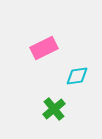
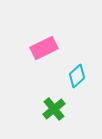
cyan diamond: rotated 35 degrees counterclockwise
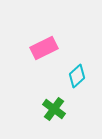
green cross: rotated 15 degrees counterclockwise
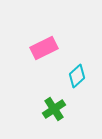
green cross: rotated 20 degrees clockwise
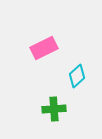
green cross: rotated 30 degrees clockwise
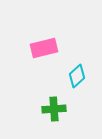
pink rectangle: rotated 12 degrees clockwise
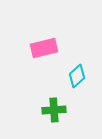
green cross: moved 1 px down
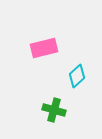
green cross: rotated 20 degrees clockwise
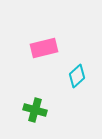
green cross: moved 19 px left
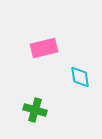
cyan diamond: moved 3 px right, 1 px down; rotated 55 degrees counterclockwise
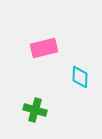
cyan diamond: rotated 10 degrees clockwise
